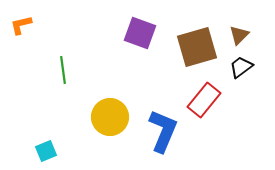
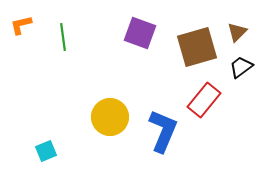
brown triangle: moved 2 px left, 3 px up
green line: moved 33 px up
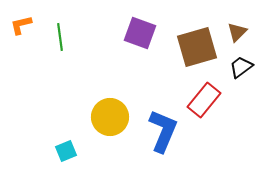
green line: moved 3 px left
cyan square: moved 20 px right
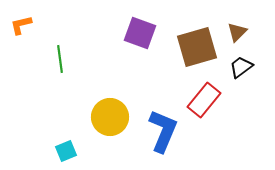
green line: moved 22 px down
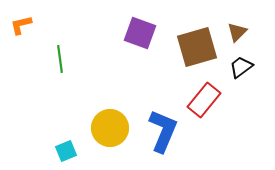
yellow circle: moved 11 px down
